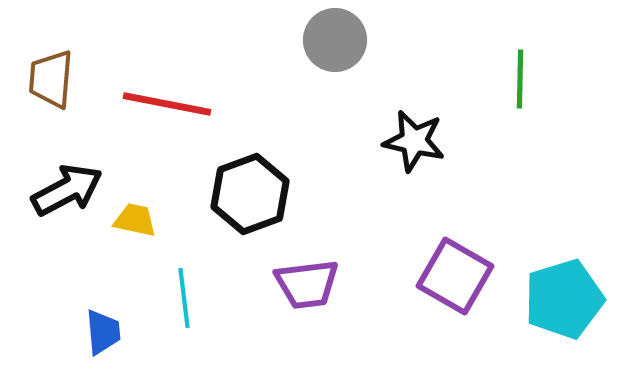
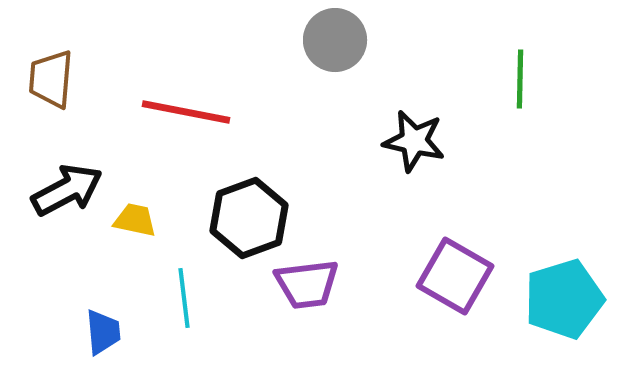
red line: moved 19 px right, 8 px down
black hexagon: moved 1 px left, 24 px down
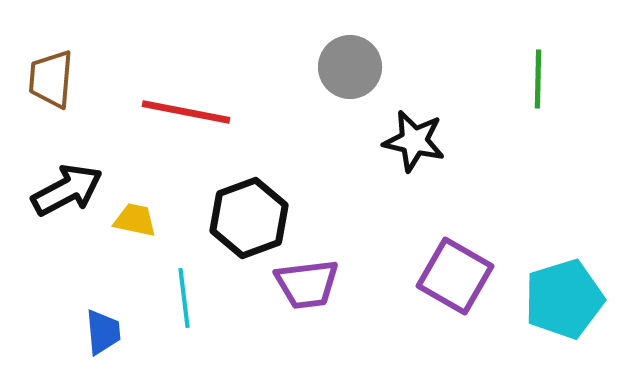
gray circle: moved 15 px right, 27 px down
green line: moved 18 px right
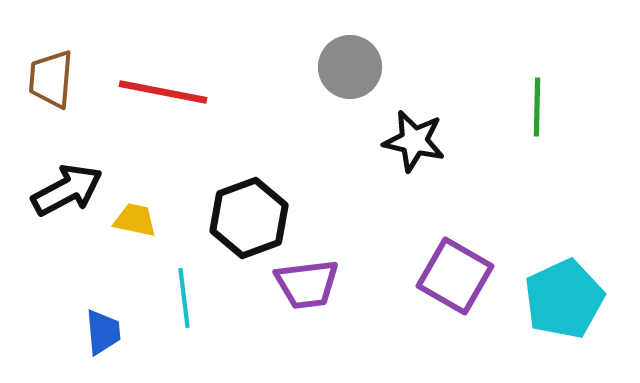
green line: moved 1 px left, 28 px down
red line: moved 23 px left, 20 px up
cyan pentagon: rotated 8 degrees counterclockwise
